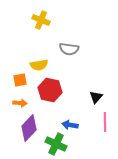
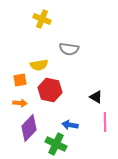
yellow cross: moved 1 px right, 1 px up
black triangle: rotated 40 degrees counterclockwise
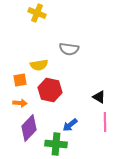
yellow cross: moved 5 px left, 6 px up
black triangle: moved 3 px right
blue arrow: rotated 49 degrees counterclockwise
green cross: rotated 20 degrees counterclockwise
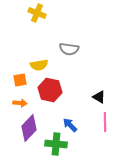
blue arrow: rotated 84 degrees clockwise
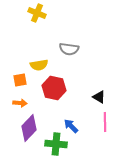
red hexagon: moved 4 px right, 2 px up
blue arrow: moved 1 px right, 1 px down
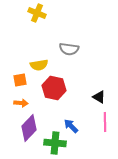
orange arrow: moved 1 px right
green cross: moved 1 px left, 1 px up
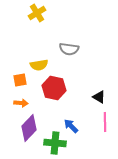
yellow cross: rotated 36 degrees clockwise
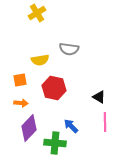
yellow semicircle: moved 1 px right, 5 px up
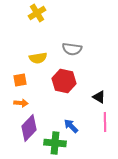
gray semicircle: moved 3 px right
yellow semicircle: moved 2 px left, 2 px up
red hexagon: moved 10 px right, 7 px up
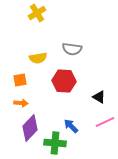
red hexagon: rotated 10 degrees counterclockwise
pink line: rotated 66 degrees clockwise
purple diamond: moved 1 px right
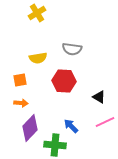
green cross: moved 2 px down
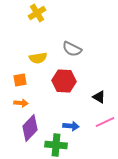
gray semicircle: rotated 18 degrees clockwise
blue arrow: rotated 140 degrees clockwise
green cross: moved 1 px right
